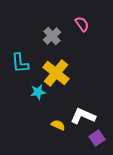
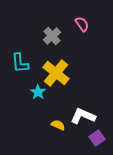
cyan star: rotated 28 degrees counterclockwise
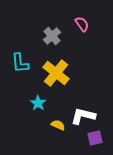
cyan star: moved 11 px down
white L-shape: rotated 10 degrees counterclockwise
purple square: moved 2 px left; rotated 21 degrees clockwise
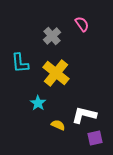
white L-shape: moved 1 px right, 1 px up
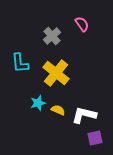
cyan star: rotated 21 degrees clockwise
yellow semicircle: moved 15 px up
